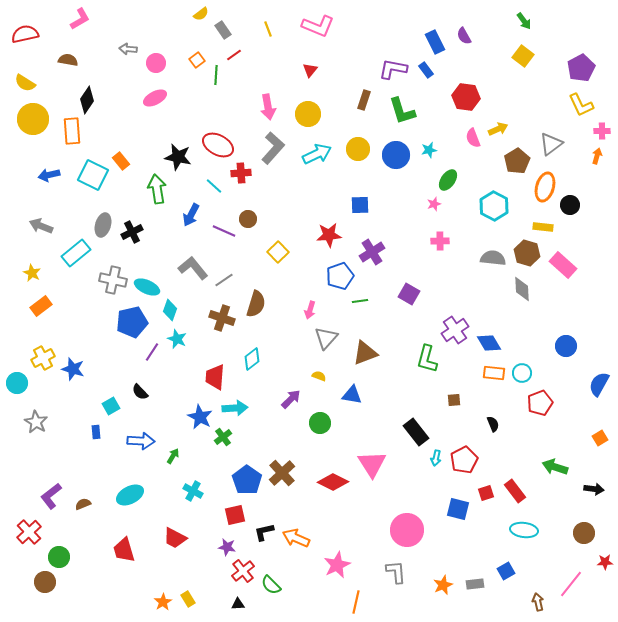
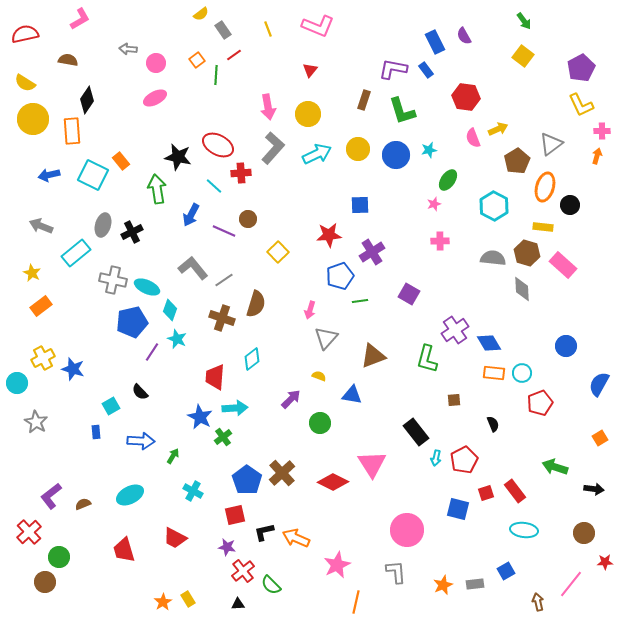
brown triangle at (365, 353): moved 8 px right, 3 px down
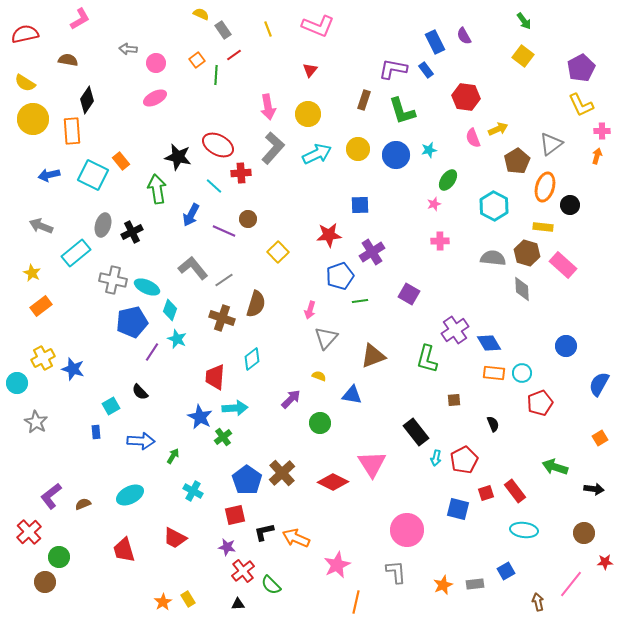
yellow semicircle at (201, 14): rotated 119 degrees counterclockwise
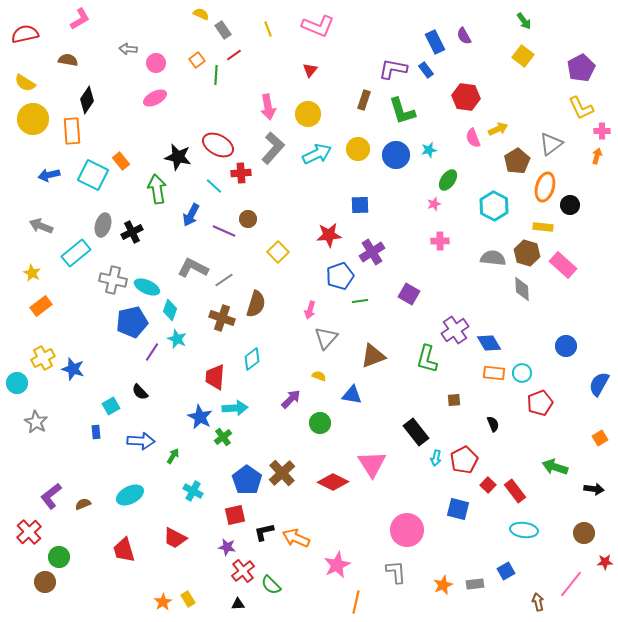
yellow L-shape at (581, 105): moved 3 px down
gray L-shape at (193, 268): rotated 24 degrees counterclockwise
red square at (486, 493): moved 2 px right, 8 px up; rotated 28 degrees counterclockwise
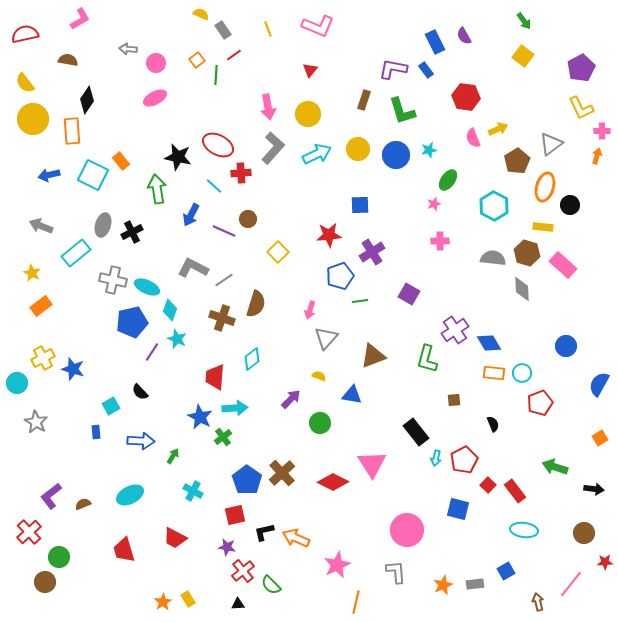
yellow semicircle at (25, 83): rotated 20 degrees clockwise
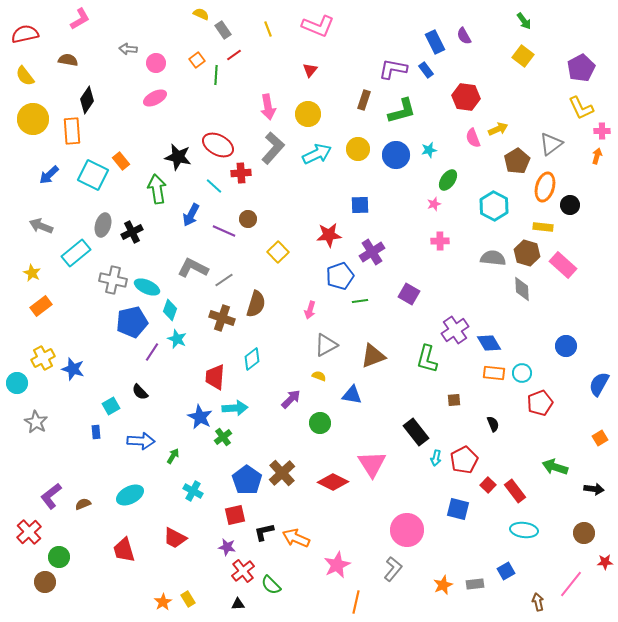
yellow semicircle at (25, 83): moved 7 px up
green L-shape at (402, 111): rotated 88 degrees counterclockwise
blue arrow at (49, 175): rotated 30 degrees counterclockwise
gray triangle at (326, 338): moved 7 px down; rotated 20 degrees clockwise
gray L-shape at (396, 572): moved 3 px left, 3 px up; rotated 45 degrees clockwise
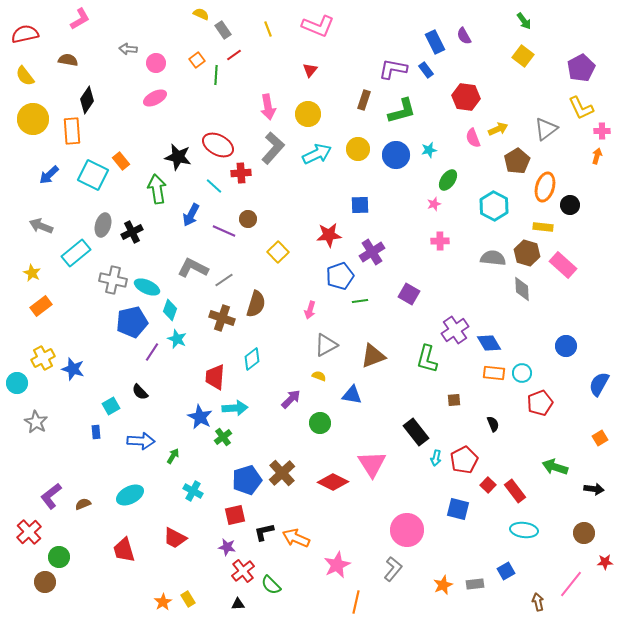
gray triangle at (551, 144): moved 5 px left, 15 px up
blue pentagon at (247, 480): rotated 20 degrees clockwise
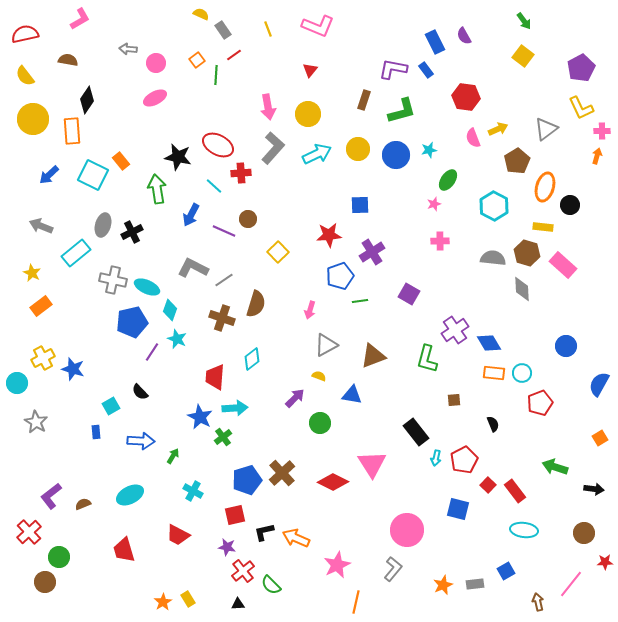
purple arrow at (291, 399): moved 4 px right, 1 px up
red trapezoid at (175, 538): moved 3 px right, 3 px up
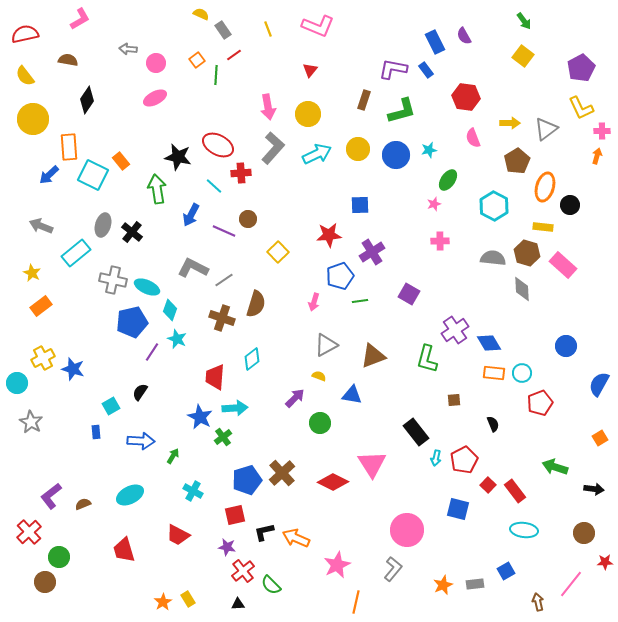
yellow arrow at (498, 129): moved 12 px right, 6 px up; rotated 24 degrees clockwise
orange rectangle at (72, 131): moved 3 px left, 16 px down
black cross at (132, 232): rotated 25 degrees counterclockwise
pink arrow at (310, 310): moved 4 px right, 8 px up
black semicircle at (140, 392): rotated 78 degrees clockwise
gray star at (36, 422): moved 5 px left
